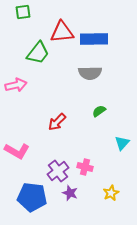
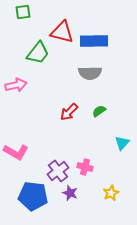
red triangle: rotated 20 degrees clockwise
blue rectangle: moved 2 px down
red arrow: moved 12 px right, 10 px up
pink L-shape: moved 1 px left, 1 px down
blue pentagon: moved 1 px right, 1 px up
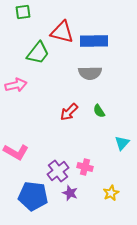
green semicircle: rotated 88 degrees counterclockwise
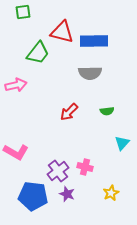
green semicircle: moved 8 px right; rotated 64 degrees counterclockwise
purple star: moved 3 px left, 1 px down
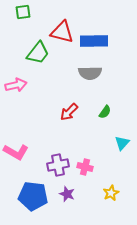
green semicircle: moved 2 px left, 1 px down; rotated 48 degrees counterclockwise
purple cross: moved 6 px up; rotated 25 degrees clockwise
